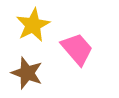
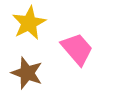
yellow star: moved 4 px left, 2 px up
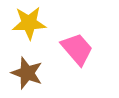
yellow star: rotated 24 degrees clockwise
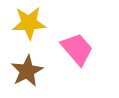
brown star: moved 2 px up; rotated 24 degrees clockwise
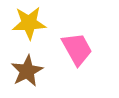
pink trapezoid: rotated 12 degrees clockwise
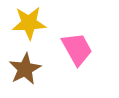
brown star: moved 2 px left, 2 px up
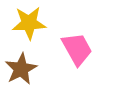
brown star: moved 4 px left
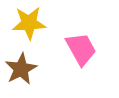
pink trapezoid: moved 4 px right
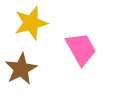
yellow star: moved 2 px right; rotated 12 degrees counterclockwise
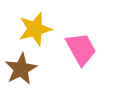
yellow star: moved 4 px right, 6 px down
